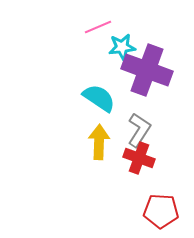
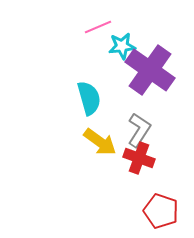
cyan star: moved 1 px up
purple cross: moved 3 px right; rotated 15 degrees clockwise
cyan semicircle: moved 10 px left; rotated 40 degrees clockwise
yellow arrow: moved 1 px right; rotated 124 degrees clockwise
red pentagon: rotated 16 degrees clockwise
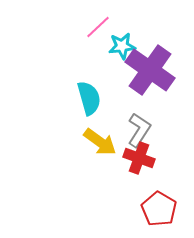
pink line: rotated 20 degrees counterclockwise
red pentagon: moved 2 px left, 2 px up; rotated 12 degrees clockwise
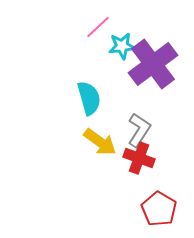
purple cross: moved 3 px right, 6 px up; rotated 18 degrees clockwise
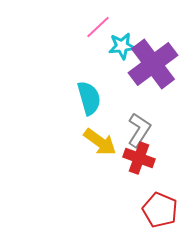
red pentagon: moved 1 px right, 1 px down; rotated 8 degrees counterclockwise
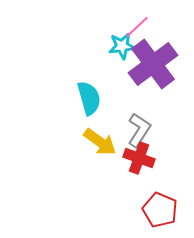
pink line: moved 39 px right
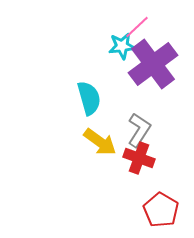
red pentagon: moved 1 px right; rotated 8 degrees clockwise
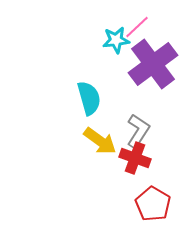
cyan star: moved 6 px left, 6 px up
gray L-shape: moved 1 px left, 1 px down
yellow arrow: moved 1 px up
red cross: moved 4 px left
red pentagon: moved 8 px left, 6 px up
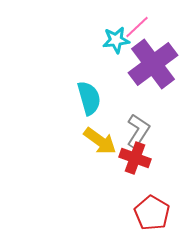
red pentagon: moved 1 px left, 9 px down
